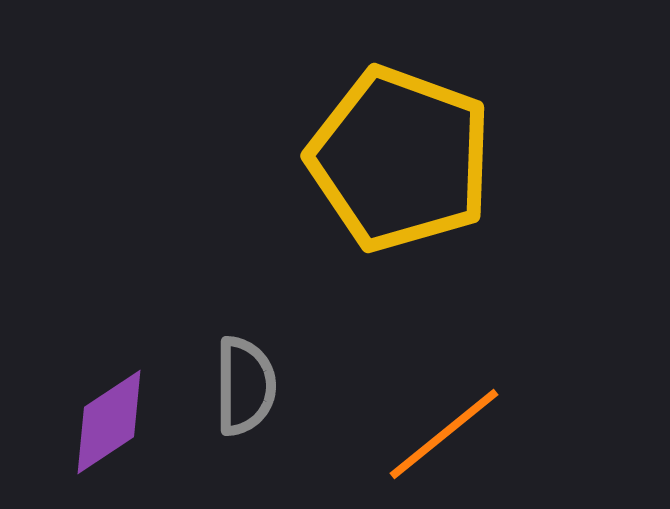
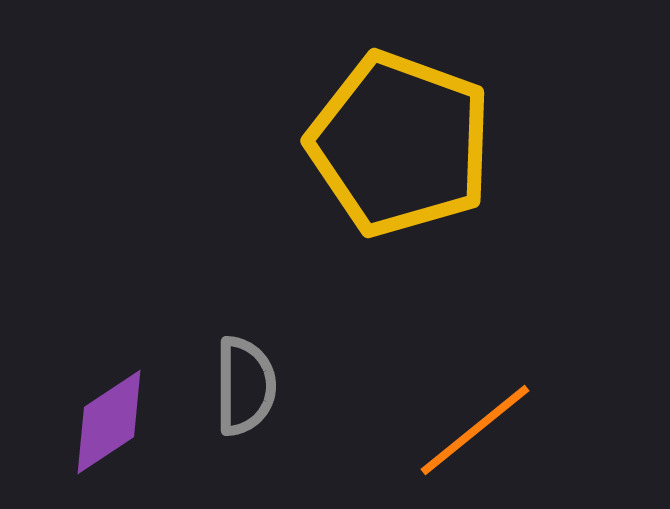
yellow pentagon: moved 15 px up
orange line: moved 31 px right, 4 px up
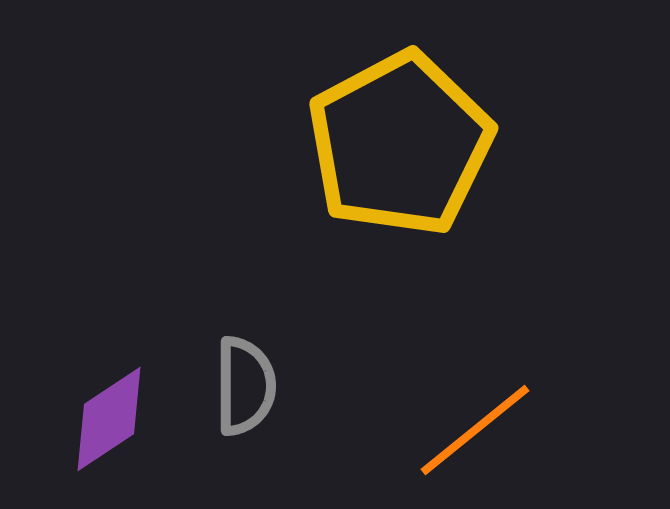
yellow pentagon: rotated 24 degrees clockwise
purple diamond: moved 3 px up
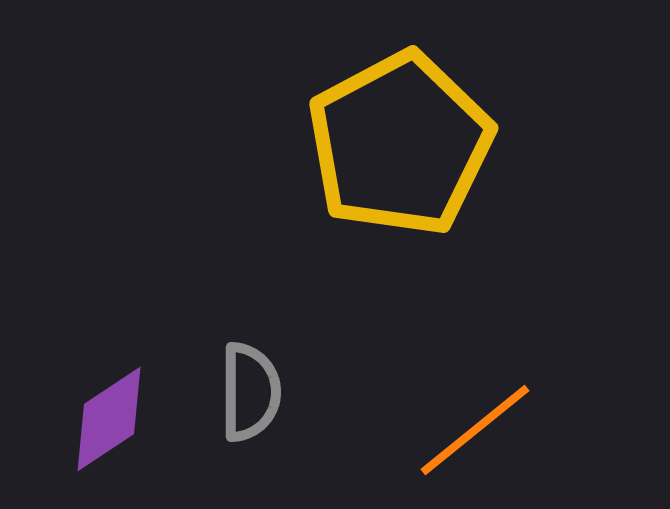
gray semicircle: moved 5 px right, 6 px down
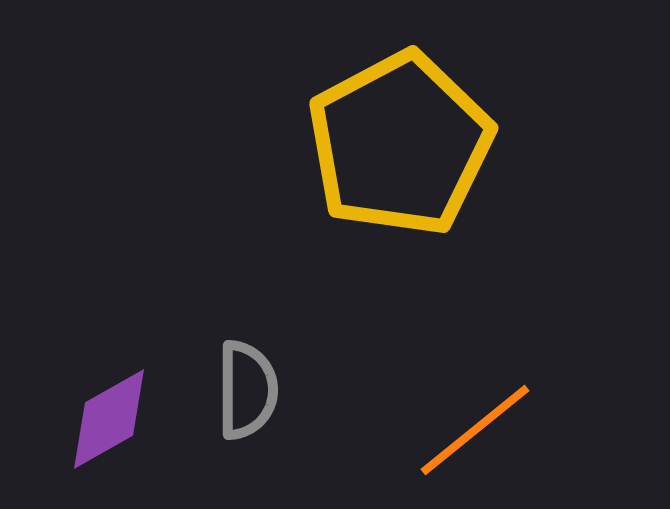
gray semicircle: moved 3 px left, 2 px up
purple diamond: rotated 4 degrees clockwise
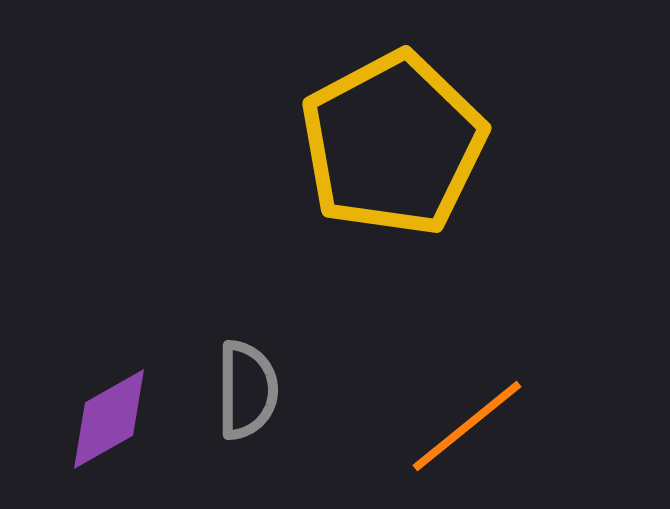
yellow pentagon: moved 7 px left
orange line: moved 8 px left, 4 px up
